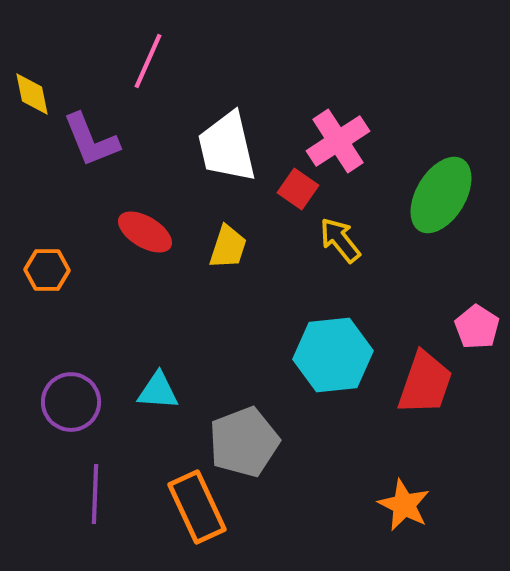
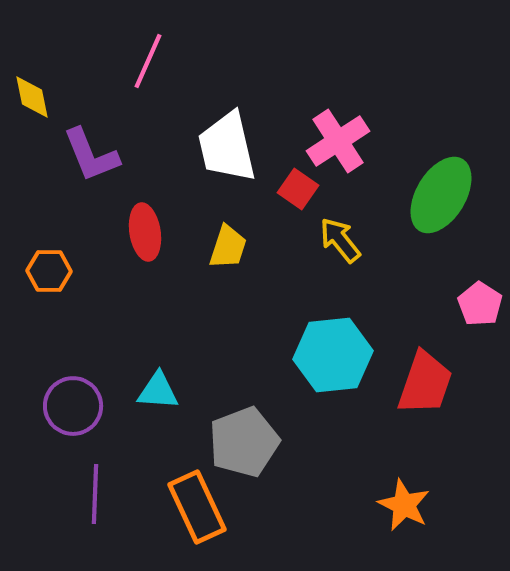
yellow diamond: moved 3 px down
purple L-shape: moved 15 px down
red ellipse: rotated 50 degrees clockwise
orange hexagon: moved 2 px right, 1 px down
pink pentagon: moved 3 px right, 23 px up
purple circle: moved 2 px right, 4 px down
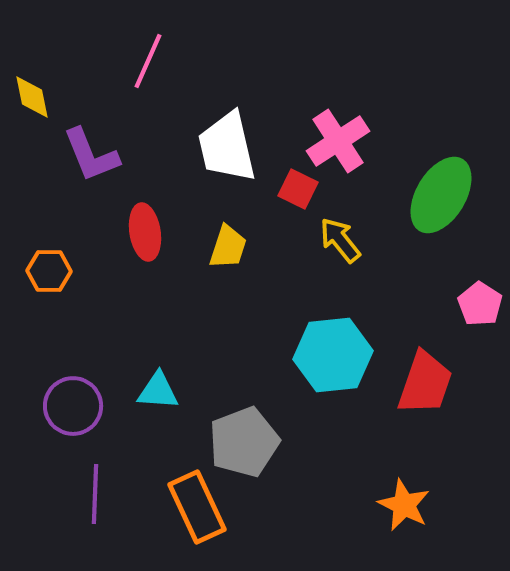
red square: rotated 9 degrees counterclockwise
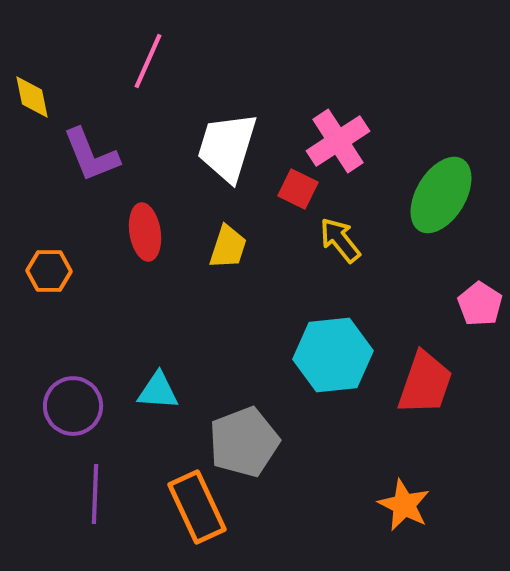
white trapezoid: rotated 30 degrees clockwise
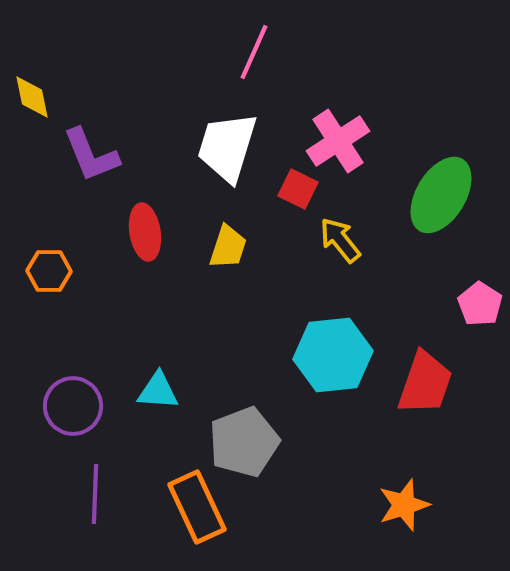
pink line: moved 106 px right, 9 px up
orange star: rotated 28 degrees clockwise
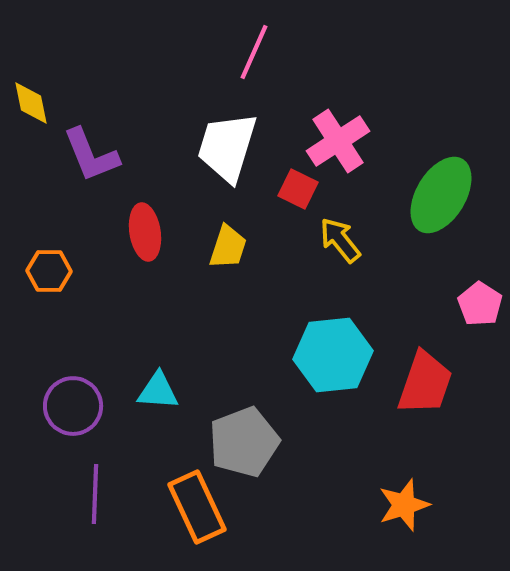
yellow diamond: moved 1 px left, 6 px down
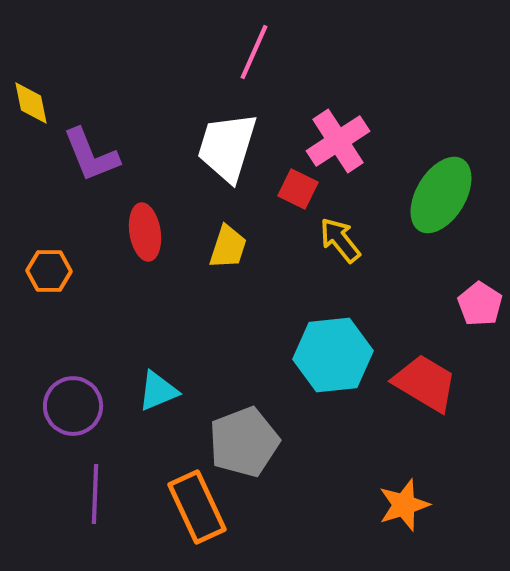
red trapezoid: rotated 78 degrees counterclockwise
cyan triangle: rotated 27 degrees counterclockwise
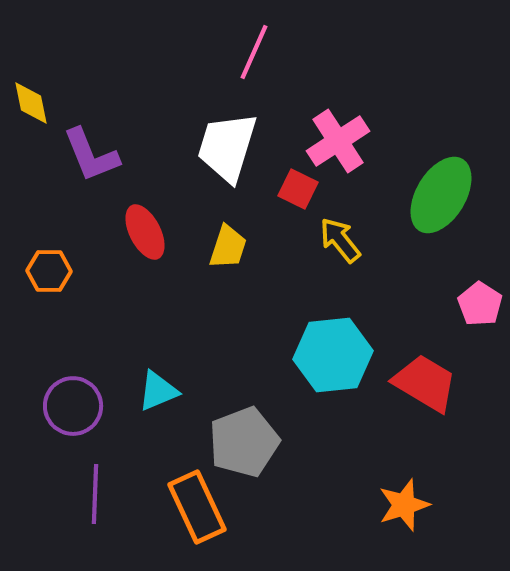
red ellipse: rotated 18 degrees counterclockwise
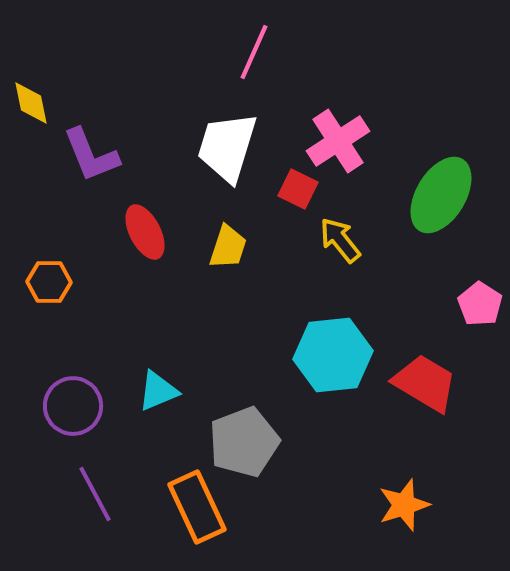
orange hexagon: moved 11 px down
purple line: rotated 30 degrees counterclockwise
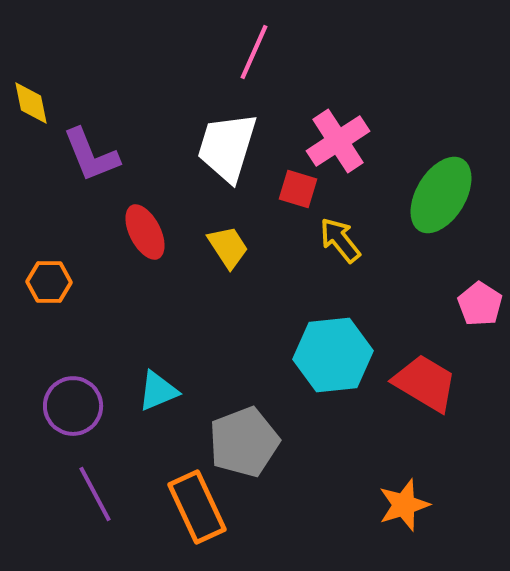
red square: rotated 9 degrees counterclockwise
yellow trapezoid: rotated 51 degrees counterclockwise
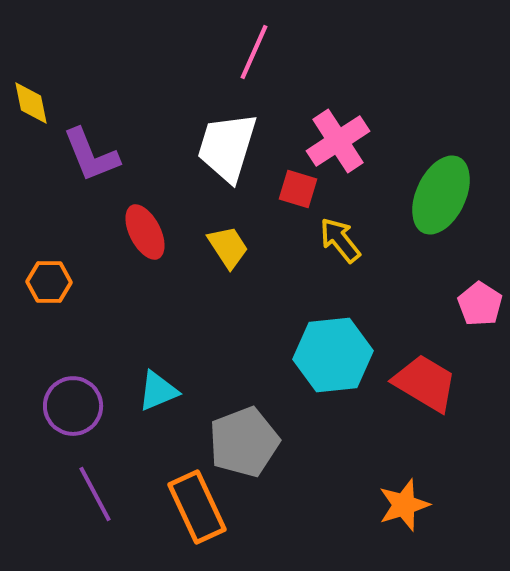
green ellipse: rotated 6 degrees counterclockwise
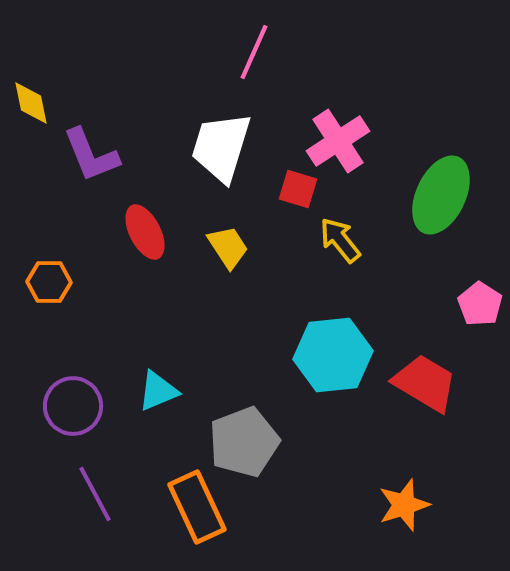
white trapezoid: moved 6 px left
